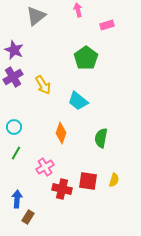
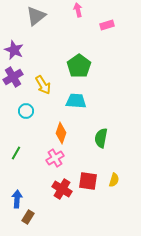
green pentagon: moved 7 px left, 8 px down
cyan trapezoid: moved 2 px left; rotated 145 degrees clockwise
cyan circle: moved 12 px right, 16 px up
pink cross: moved 10 px right, 9 px up
red cross: rotated 18 degrees clockwise
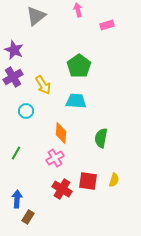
orange diamond: rotated 15 degrees counterclockwise
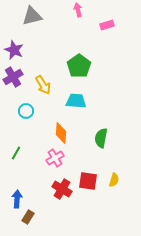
gray triangle: moved 4 px left; rotated 25 degrees clockwise
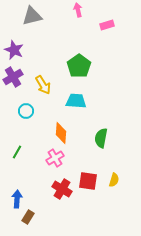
green line: moved 1 px right, 1 px up
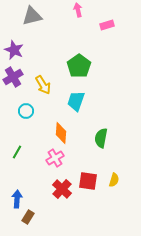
cyan trapezoid: rotated 75 degrees counterclockwise
red cross: rotated 12 degrees clockwise
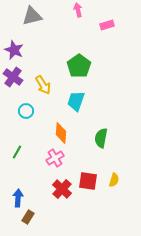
purple cross: rotated 24 degrees counterclockwise
blue arrow: moved 1 px right, 1 px up
